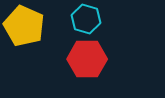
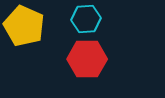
cyan hexagon: rotated 20 degrees counterclockwise
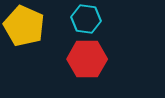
cyan hexagon: rotated 12 degrees clockwise
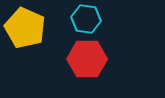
yellow pentagon: moved 1 px right, 2 px down
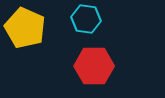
red hexagon: moved 7 px right, 7 px down
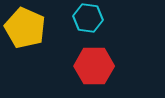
cyan hexagon: moved 2 px right, 1 px up
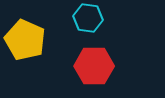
yellow pentagon: moved 12 px down
